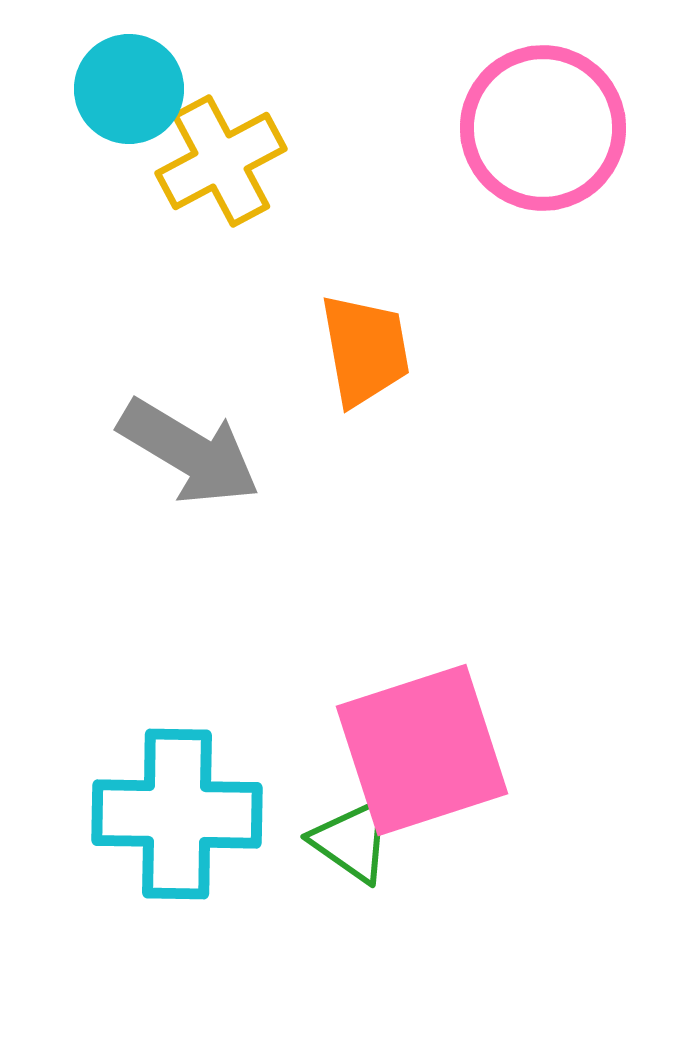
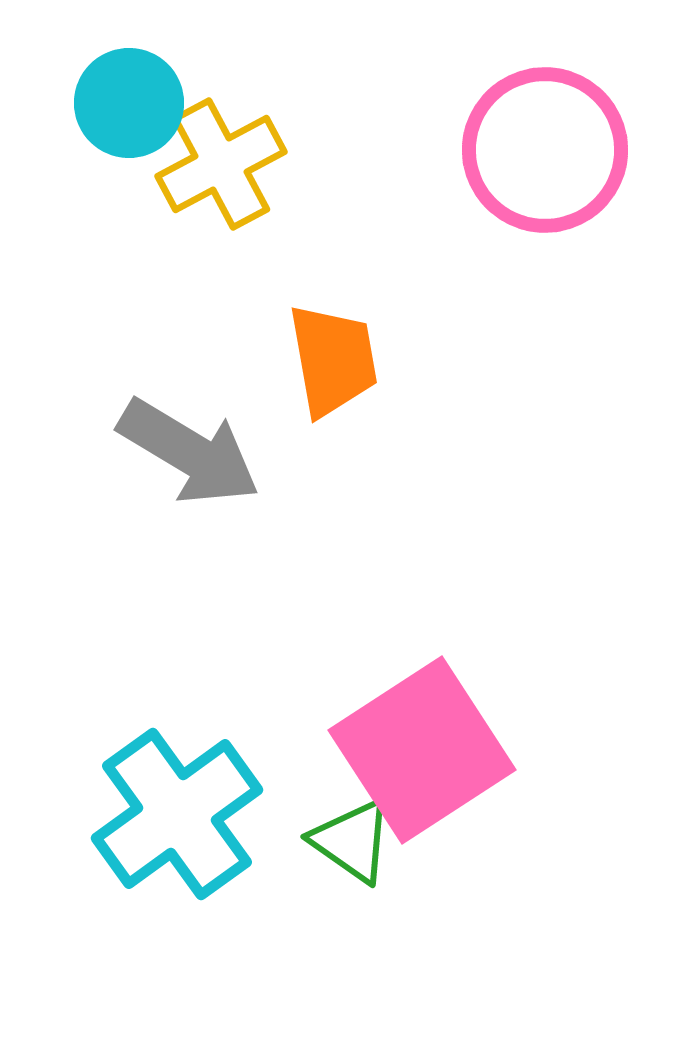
cyan circle: moved 14 px down
pink circle: moved 2 px right, 22 px down
yellow cross: moved 3 px down
orange trapezoid: moved 32 px left, 10 px down
pink square: rotated 15 degrees counterclockwise
cyan cross: rotated 37 degrees counterclockwise
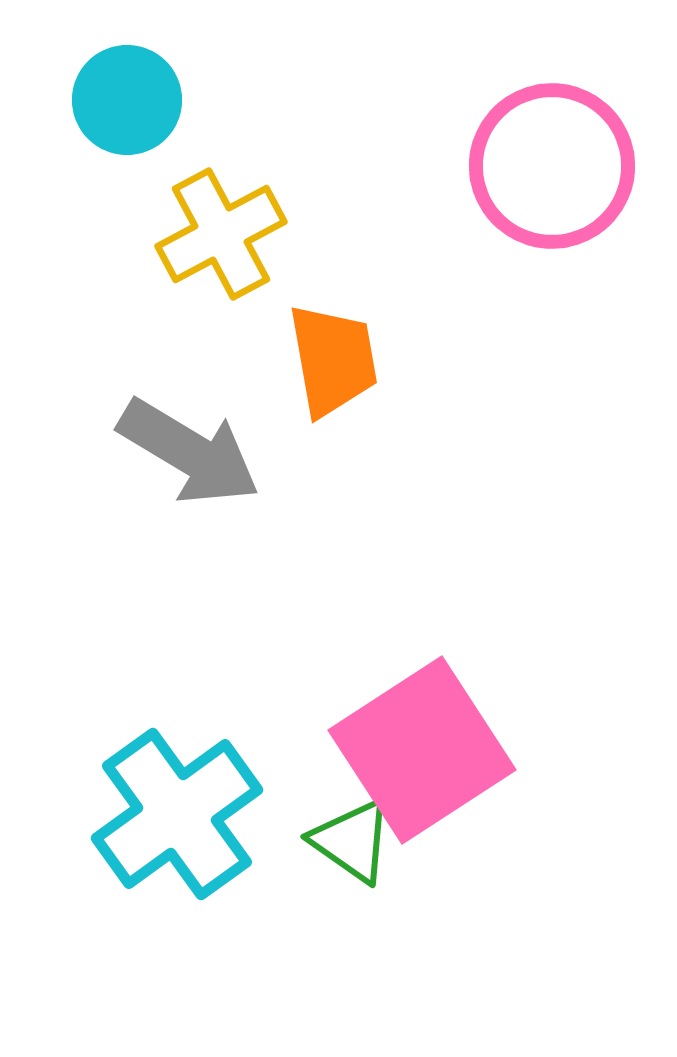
cyan circle: moved 2 px left, 3 px up
pink circle: moved 7 px right, 16 px down
yellow cross: moved 70 px down
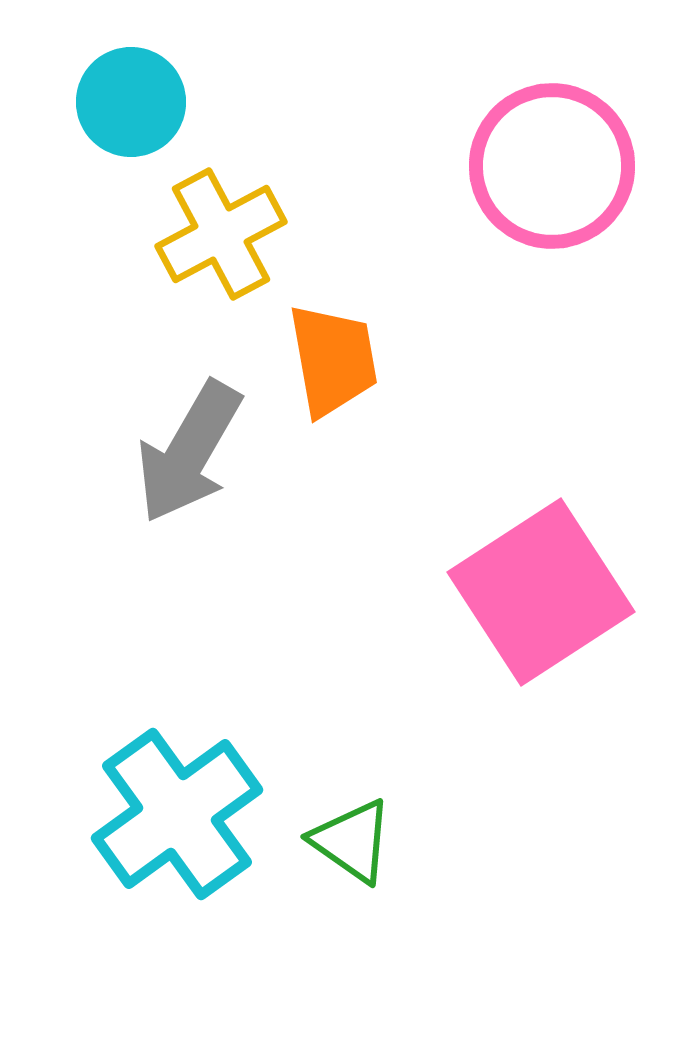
cyan circle: moved 4 px right, 2 px down
gray arrow: rotated 89 degrees clockwise
pink square: moved 119 px right, 158 px up
